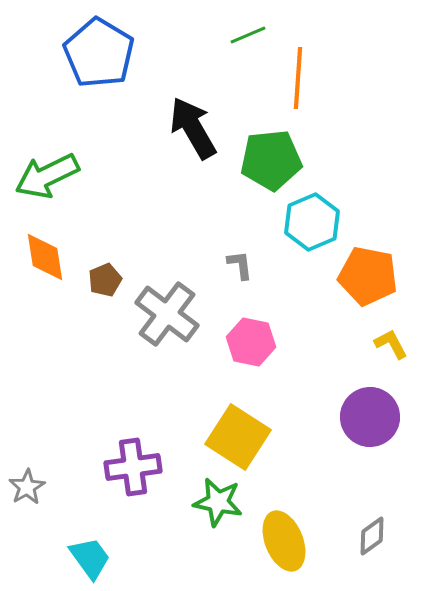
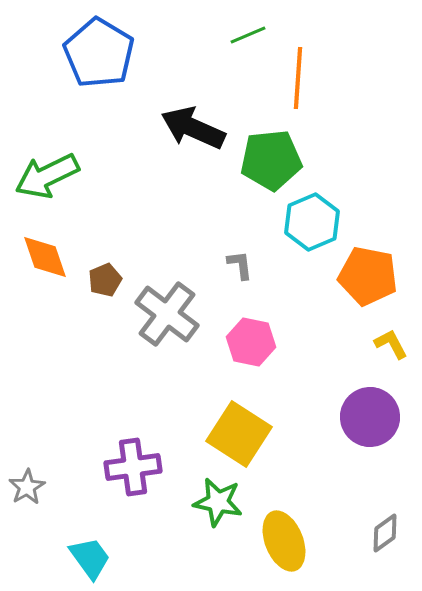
black arrow: rotated 36 degrees counterclockwise
orange diamond: rotated 10 degrees counterclockwise
yellow square: moved 1 px right, 3 px up
gray diamond: moved 13 px right, 3 px up
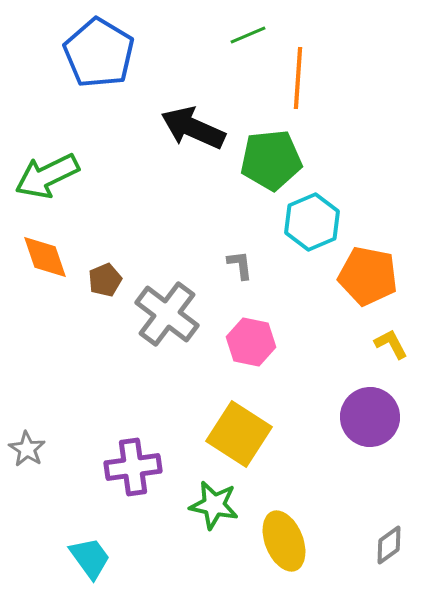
gray star: moved 38 px up; rotated 9 degrees counterclockwise
green star: moved 4 px left, 3 px down
gray diamond: moved 4 px right, 12 px down
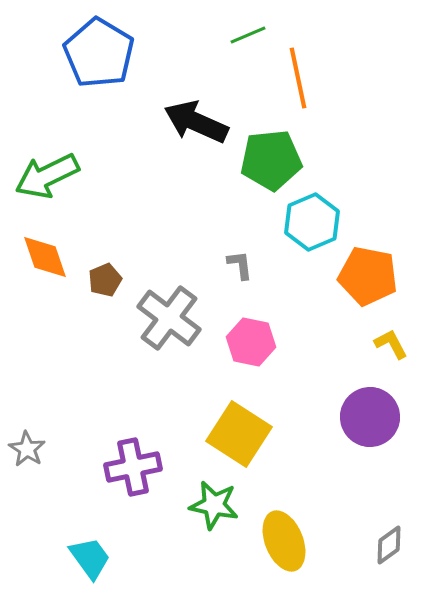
orange line: rotated 16 degrees counterclockwise
black arrow: moved 3 px right, 6 px up
gray cross: moved 2 px right, 4 px down
purple cross: rotated 4 degrees counterclockwise
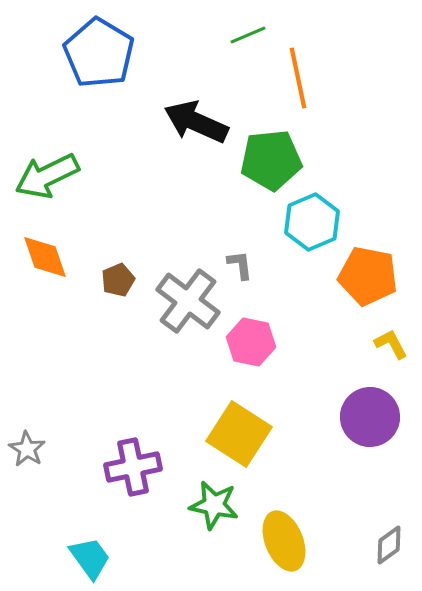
brown pentagon: moved 13 px right
gray cross: moved 19 px right, 17 px up
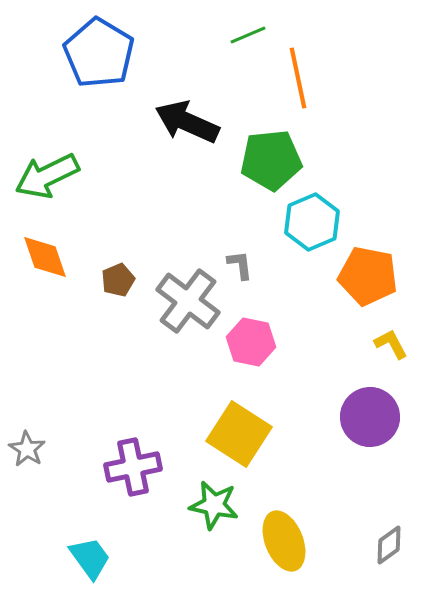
black arrow: moved 9 px left
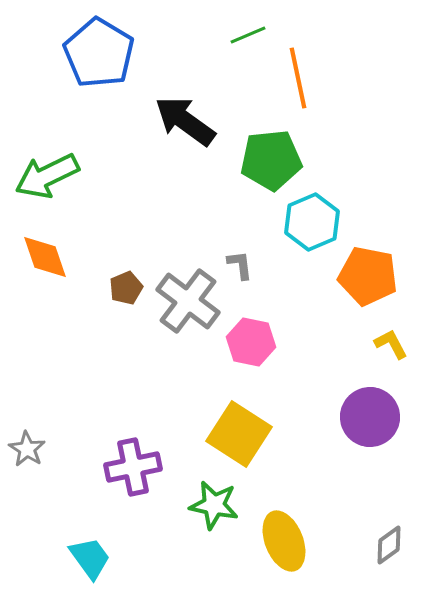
black arrow: moved 2 px left, 1 px up; rotated 12 degrees clockwise
brown pentagon: moved 8 px right, 8 px down
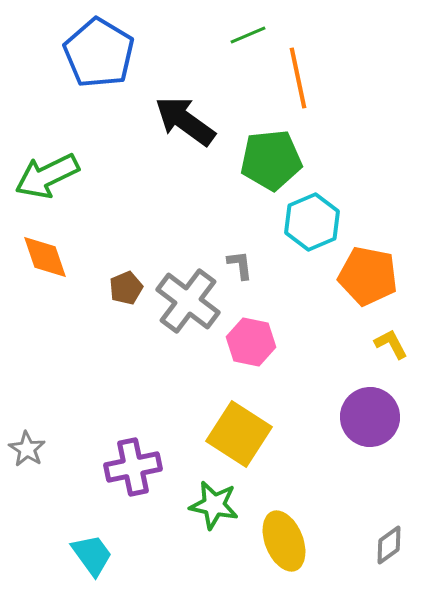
cyan trapezoid: moved 2 px right, 3 px up
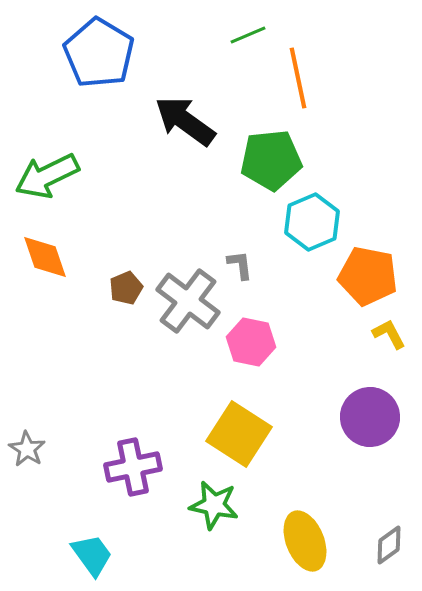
yellow L-shape: moved 2 px left, 10 px up
yellow ellipse: moved 21 px right
